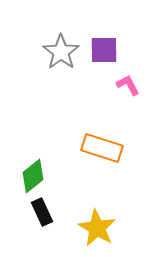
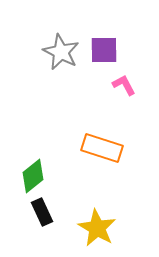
gray star: rotated 9 degrees counterclockwise
pink L-shape: moved 4 px left
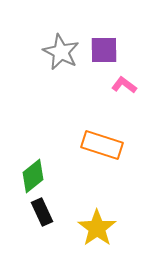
pink L-shape: rotated 25 degrees counterclockwise
orange rectangle: moved 3 px up
yellow star: rotated 6 degrees clockwise
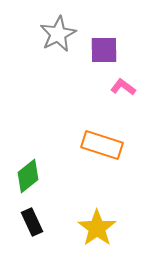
gray star: moved 3 px left, 18 px up; rotated 18 degrees clockwise
pink L-shape: moved 1 px left, 2 px down
green diamond: moved 5 px left
black rectangle: moved 10 px left, 10 px down
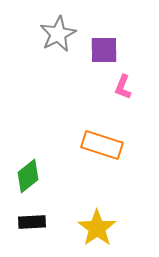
pink L-shape: rotated 105 degrees counterclockwise
black rectangle: rotated 68 degrees counterclockwise
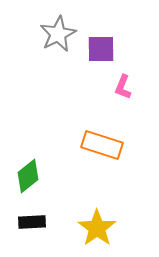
purple square: moved 3 px left, 1 px up
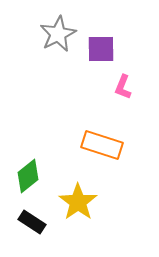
black rectangle: rotated 36 degrees clockwise
yellow star: moved 19 px left, 26 px up
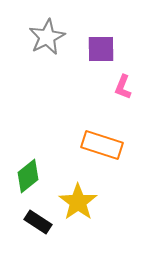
gray star: moved 11 px left, 3 px down
black rectangle: moved 6 px right
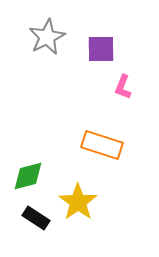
green diamond: rotated 24 degrees clockwise
black rectangle: moved 2 px left, 4 px up
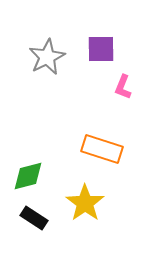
gray star: moved 20 px down
orange rectangle: moved 4 px down
yellow star: moved 7 px right, 1 px down
black rectangle: moved 2 px left
